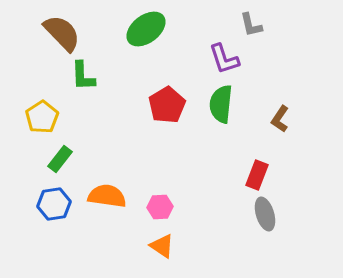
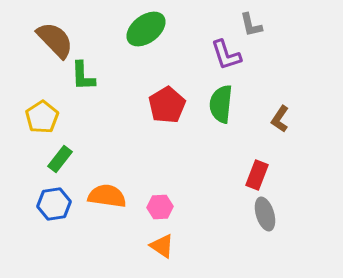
brown semicircle: moved 7 px left, 7 px down
purple L-shape: moved 2 px right, 4 px up
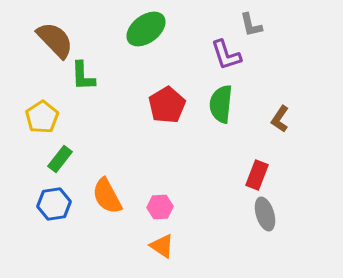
orange semicircle: rotated 126 degrees counterclockwise
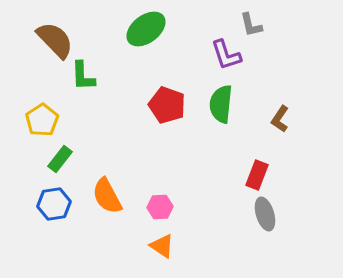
red pentagon: rotated 21 degrees counterclockwise
yellow pentagon: moved 3 px down
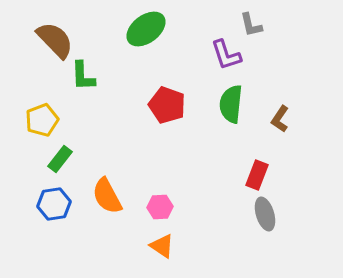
green semicircle: moved 10 px right
yellow pentagon: rotated 12 degrees clockwise
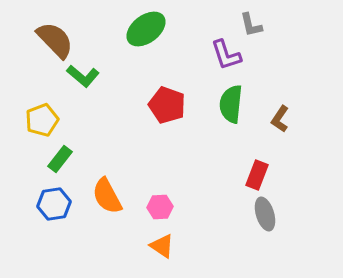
green L-shape: rotated 48 degrees counterclockwise
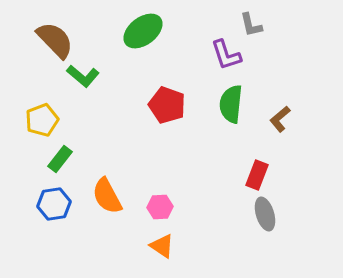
green ellipse: moved 3 px left, 2 px down
brown L-shape: rotated 16 degrees clockwise
